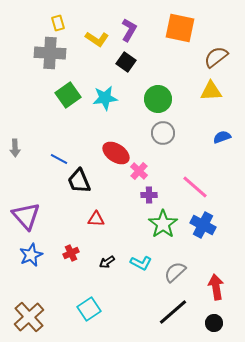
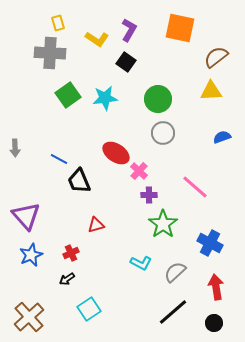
red triangle: moved 6 px down; rotated 18 degrees counterclockwise
blue cross: moved 7 px right, 18 px down
black arrow: moved 40 px left, 17 px down
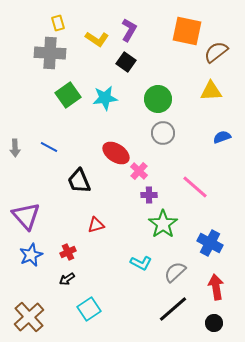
orange square: moved 7 px right, 3 px down
brown semicircle: moved 5 px up
blue line: moved 10 px left, 12 px up
red cross: moved 3 px left, 1 px up
black line: moved 3 px up
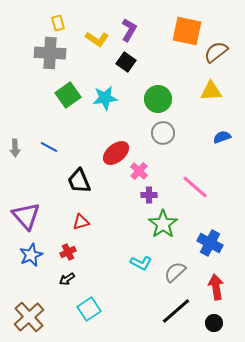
red ellipse: rotated 72 degrees counterclockwise
red triangle: moved 15 px left, 3 px up
black line: moved 3 px right, 2 px down
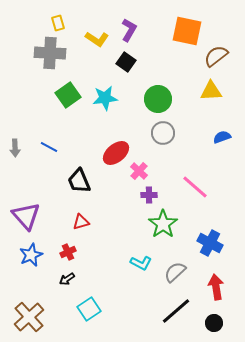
brown semicircle: moved 4 px down
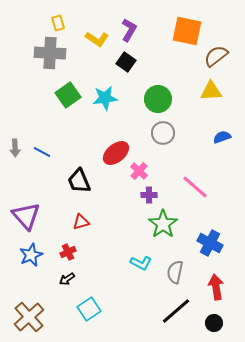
blue line: moved 7 px left, 5 px down
gray semicircle: rotated 35 degrees counterclockwise
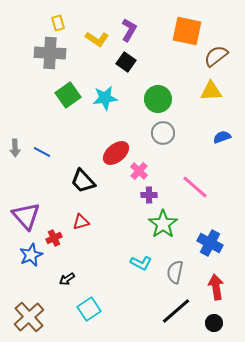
black trapezoid: moved 4 px right; rotated 20 degrees counterclockwise
red cross: moved 14 px left, 14 px up
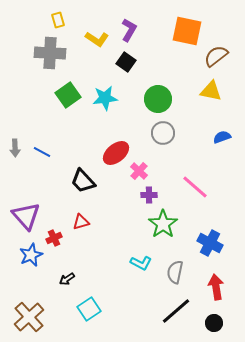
yellow rectangle: moved 3 px up
yellow triangle: rotated 15 degrees clockwise
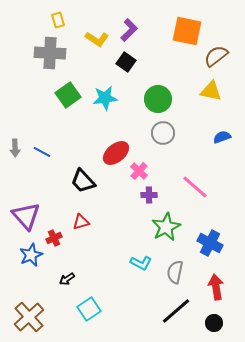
purple L-shape: rotated 15 degrees clockwise
green star: moved 3 px right, 3 px down; rotated 8 degrees clockwise
